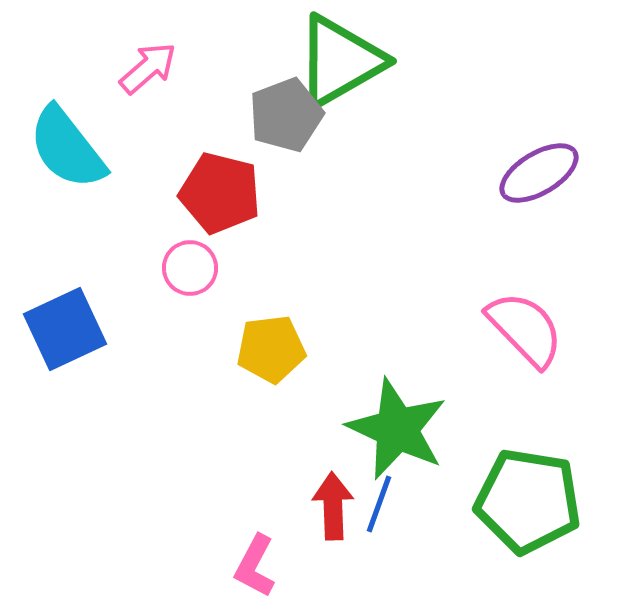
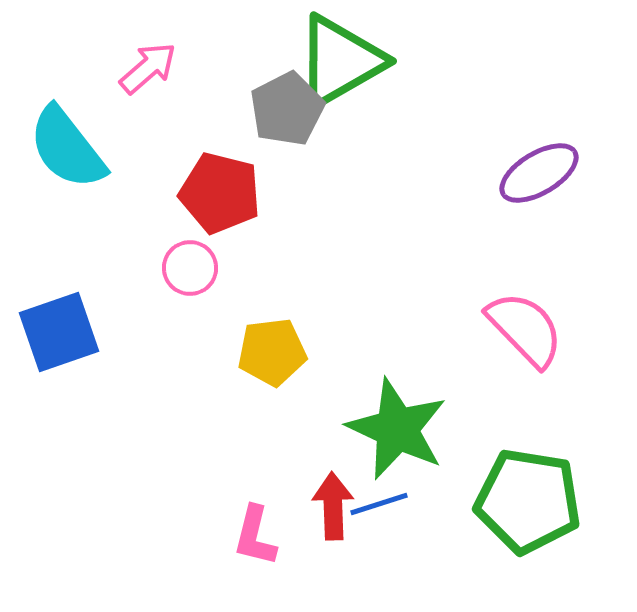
gray pentagon: moved 1 px right, 6 px up; rotated 6 degrees counterclockwise
blue square: moved 6 px left, 3 px down; rotated 6 degrees clockwise
yellow pentagon: moved 1 px right, 3 px down
blue line: rotated 52 degrees clockwise
pink L-shape: moved 30 px up; rotated 14 degrees counterclockwise
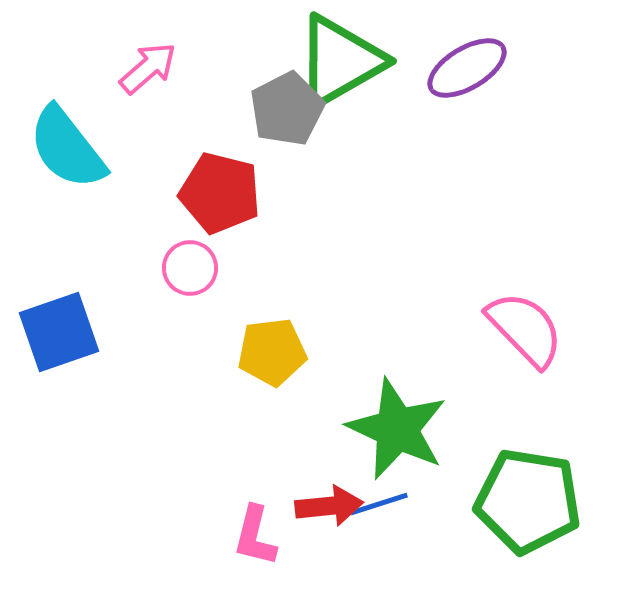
purple ellipse: moved 72 px left, 105 px up
red arrow: moved 4 px left; rotated 86 degrees clockwise
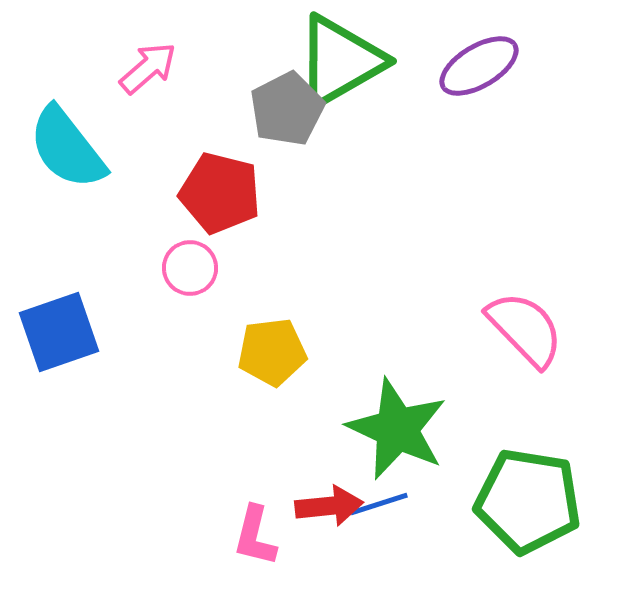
purple ellipse: moved 12 px right, 2 px up
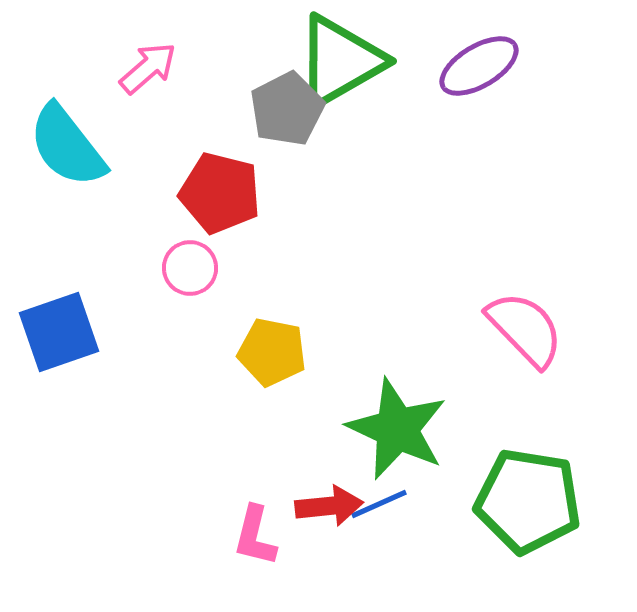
cyan semicircle: moved 2 px up
yellow pentagon: rotated 18 degrees clockwise
blue line: rotated 6 degrees counterclockwise
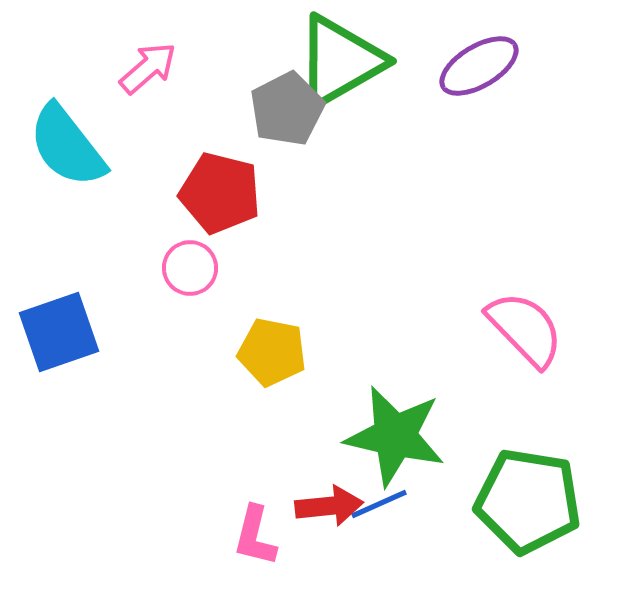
green star: moved 2 px left, 7 px down; rotated 12 degrees counterclockwise
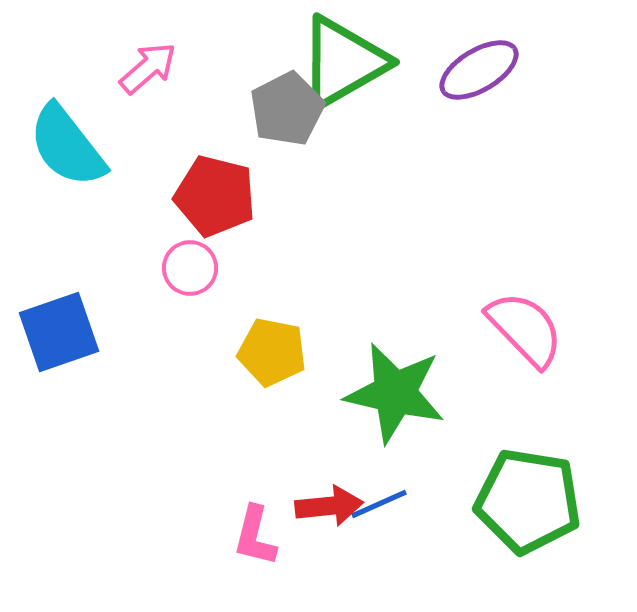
green triangle: moved 3 px right, 1 px down
purple ellipse: moved 4 px down
red pentagon: moved 5 px left, 3 px down
green star: moved 43 px up
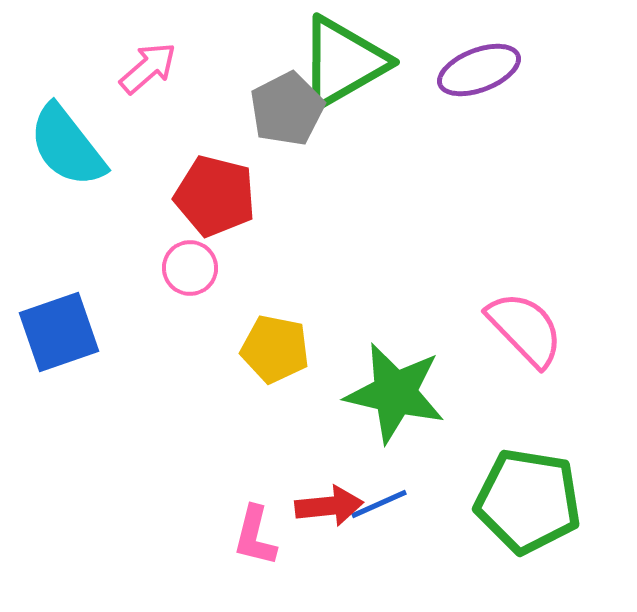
purple ellipse: rotated 10 degrees clockwise
yellow pentagon: moved 3 px right, 3 px up
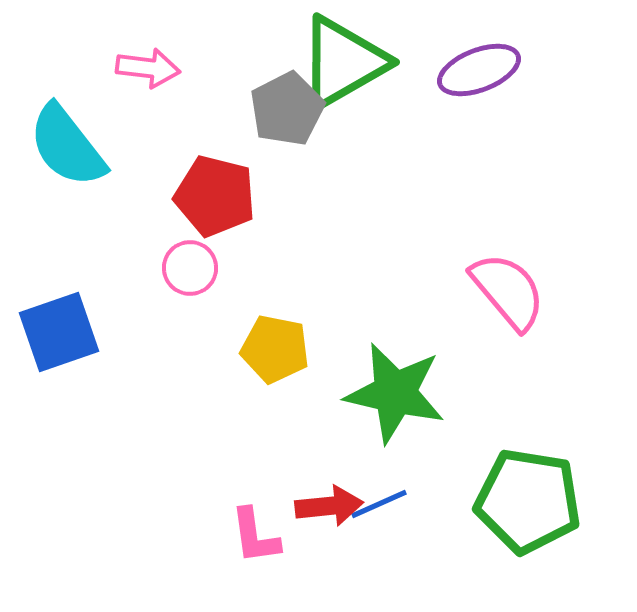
pink arrow: rotated 48 degrees clockwise
pink semicircle: moved 17 px left, 38 px up; rotated 4 degrees clockwise
pink L-shape: rotated 22 degrees counterclockwise
